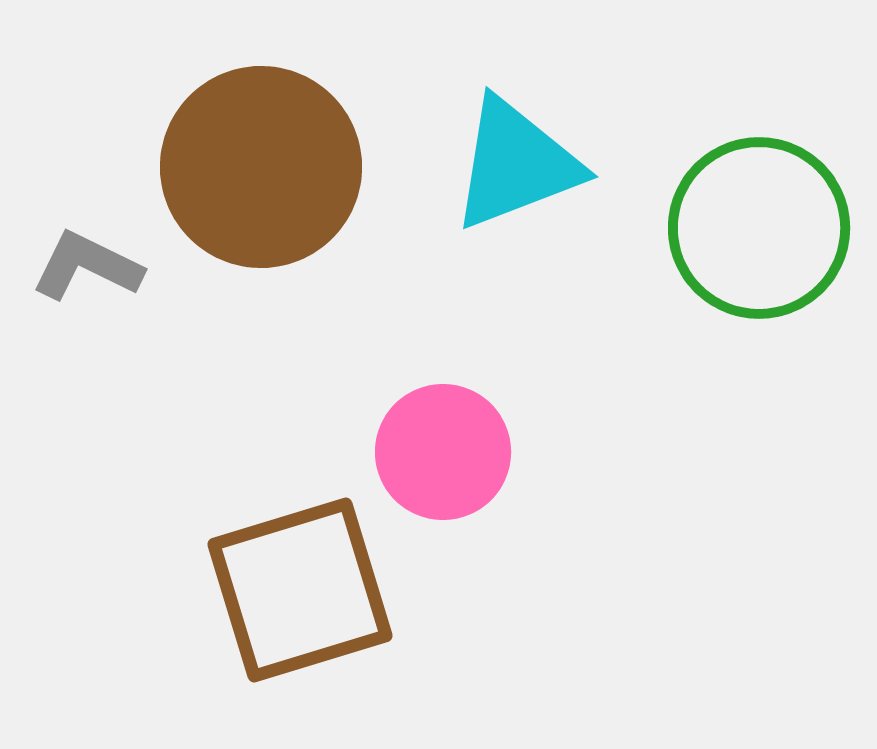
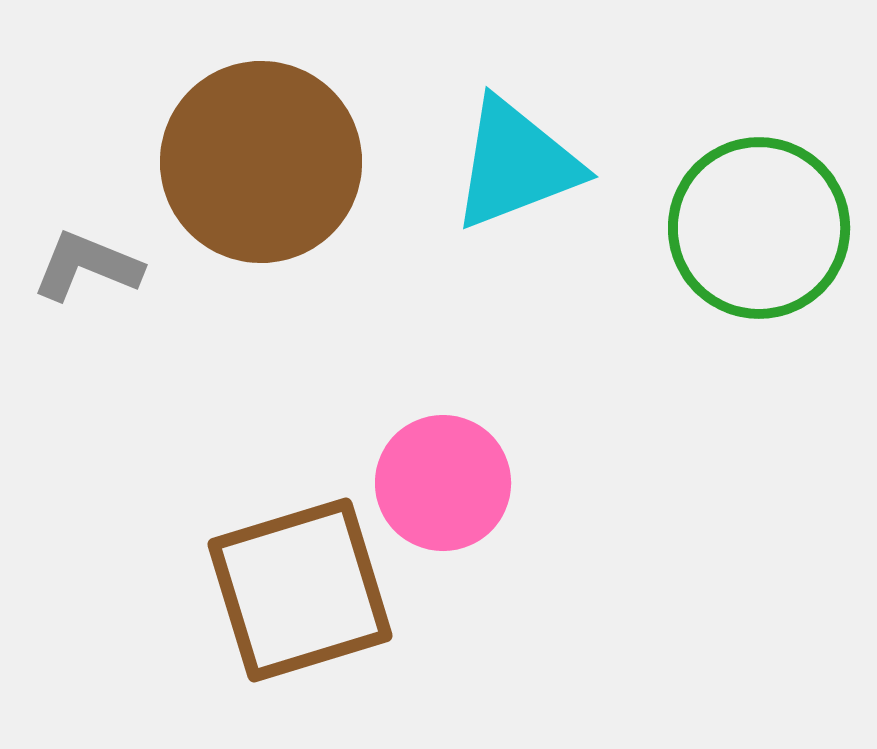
brown circle: moved 5 px up
gray L-shape: rotated 4 degrees counterclockwise
pink circle: moved 31 px down
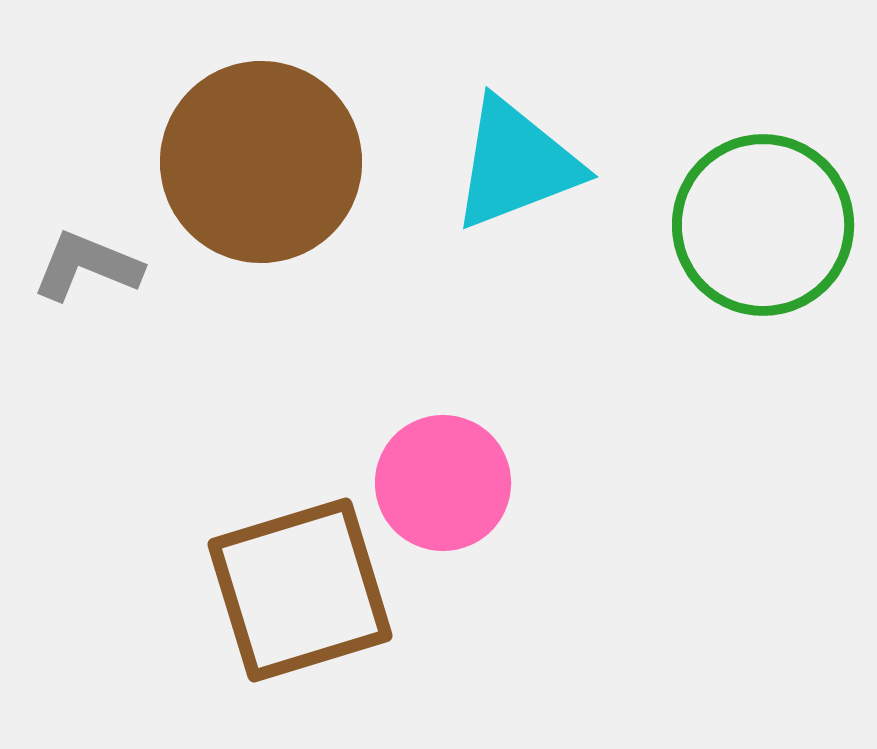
green circle: moved 4 px right, 3 px up
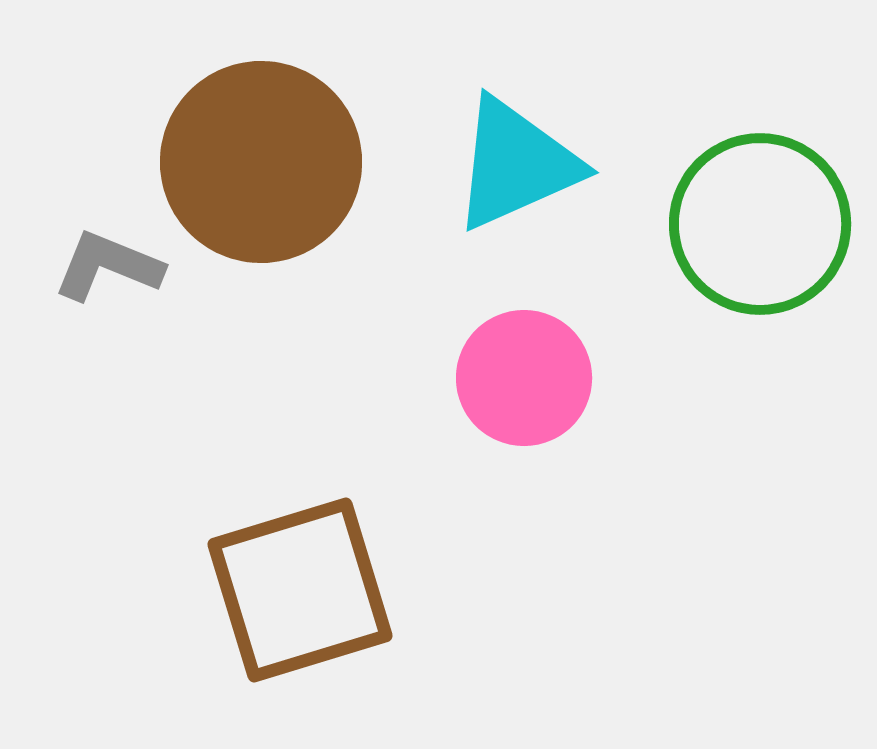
cyan triangle: rotated 3 degrees counterclockwise
green circle: moved 3 px left, 1 px up
gray L-shape: moved 21 px right
pink circle: moved 81 px right, 105 px up
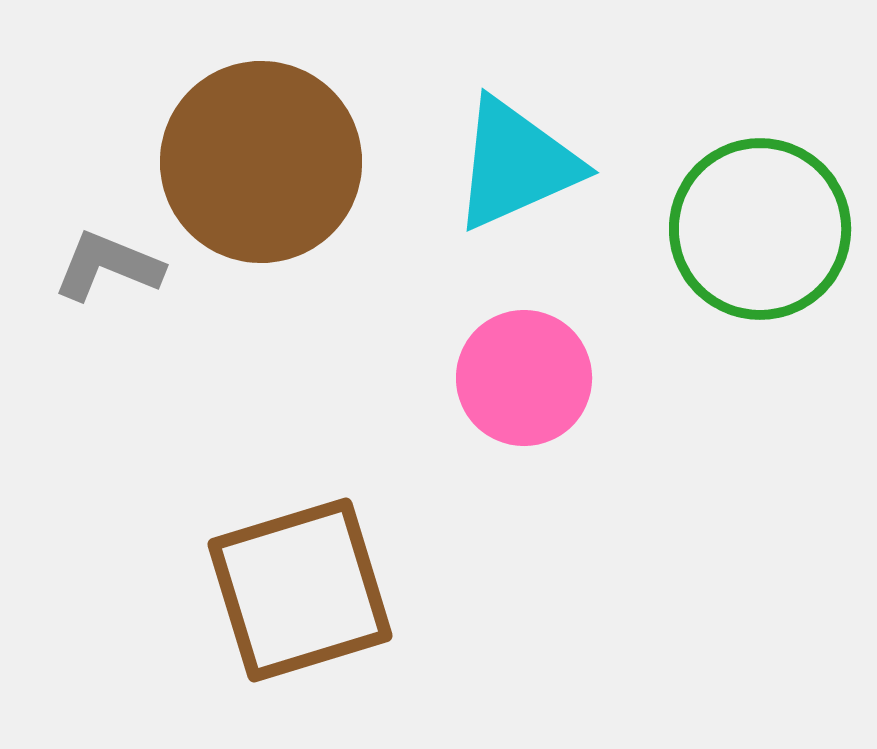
green circle: moved 5 px down
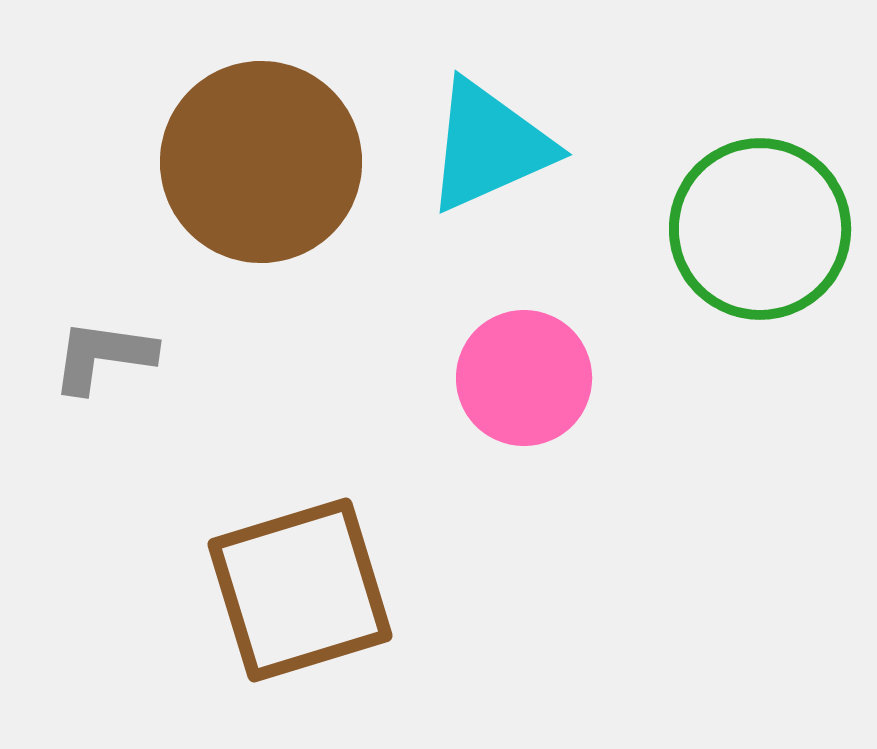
cyan triangle: moved 27 px left, 18 px up
gray L-shape: moved 5 px left, 90 px down; rotated 14 degrees counterclockwise
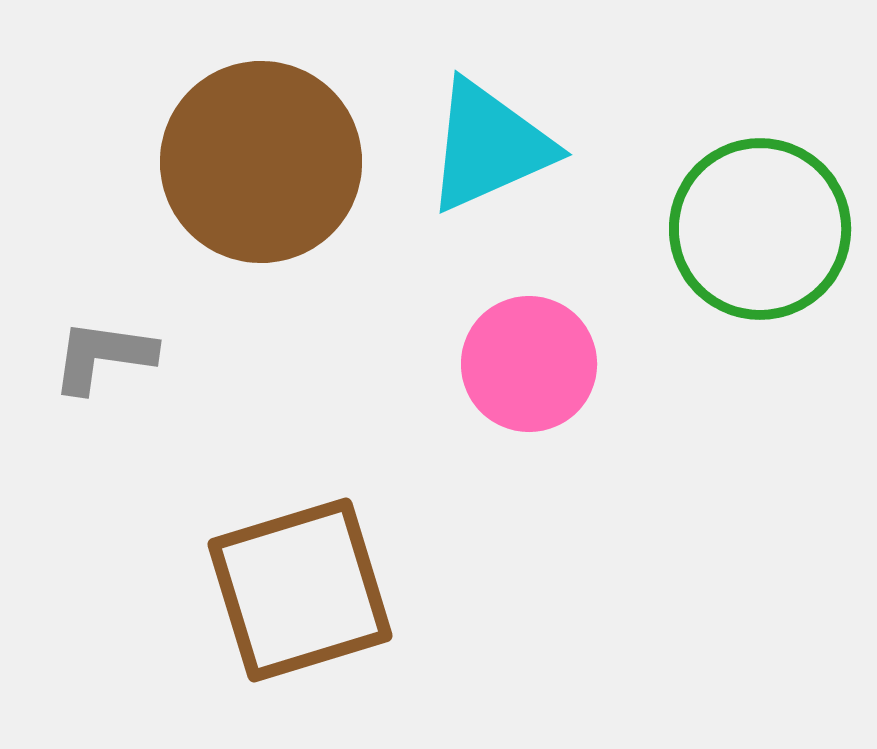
pink circle: moved 5 px right, 14 px up
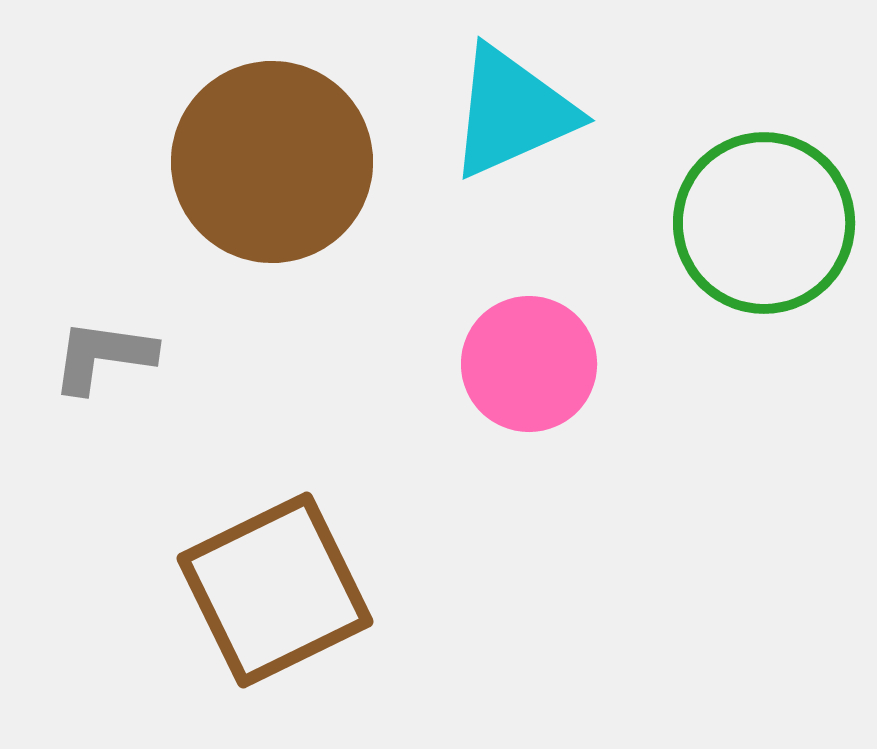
cyan triangle: moved 23 px right, 34 px up
brown circle: moved 11 px right
green circle: moved 4 px right, 6 px up
brown square: moved 25 px left; rotated 9 degrees counterclockwise
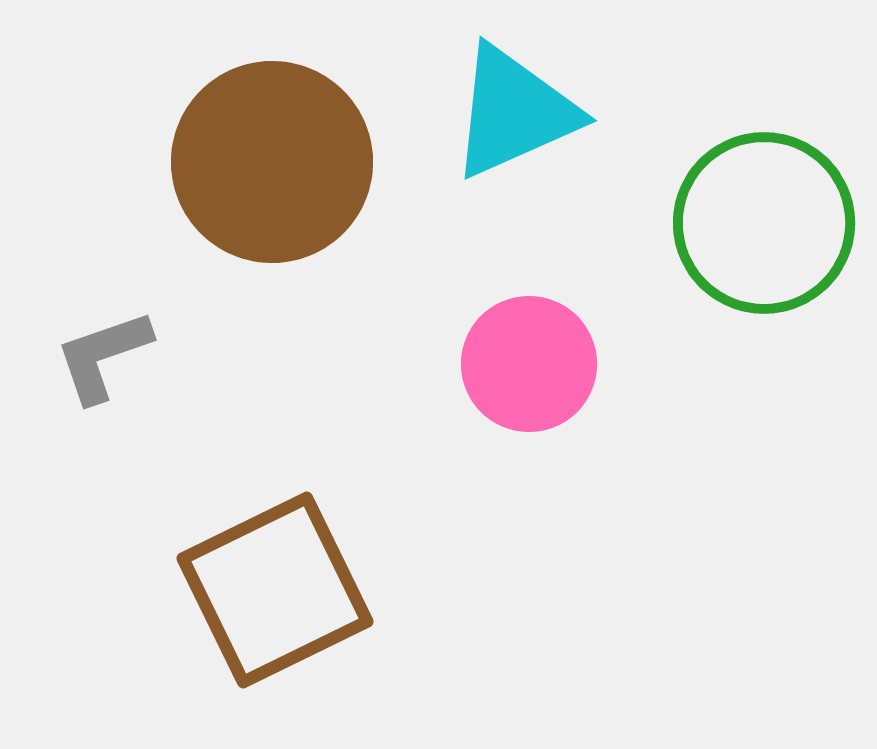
cyan triangle: moved 2 px right
gray L-shape: rotated 27 degrees counterclockwise
